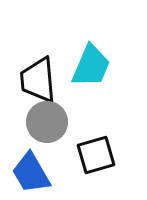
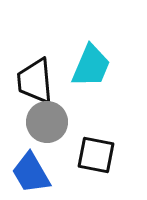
black trapezoid: moved 3 px left, 1 px down
black square: rotated 27 degrees clockwise
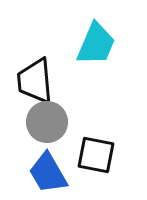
cyan trapezoid: moved 5 px right, 22 px up
blue trapezoid: moved 17 px right
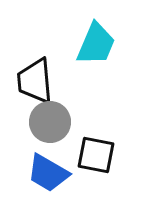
gray circle: moved 3 px right
blue trapezoid: rotated 30 degrees counterclockwise
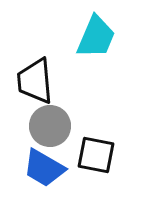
cyan trapezoid: moved 7 px up
gray circle: moved 4 px down
blue trapezoid: moved 4 px left, 5 px up
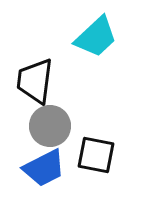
cyan trapezoid: rotated 24 degrees clockwise
black trapezoid: rotated 12 degrees clockwise
blue trapezoid: rotated 57 degrees counterclockwise
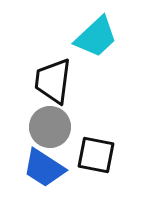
black trapezoid: moved 18 px right
gray circle: moved 1 px down
blue trapezoid: rotated 60 degrees clockwise
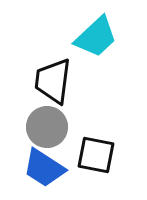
gray circle: moved 3 px left
